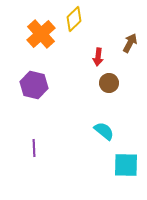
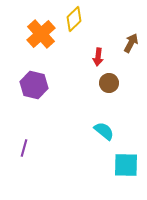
brown arrow: moved 1 px right
purple line: moved 10 px left; rotated 18 degrees clockwise
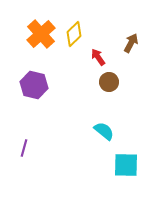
yellow diamond: moved 15 px down
red arrow: rotated 138 degrees clockwise
brown circle: moved 1 px up
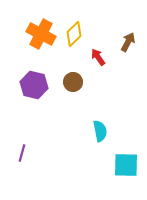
orange cross: rotated 20 degrees counterclockwise
brown arrow: moved 3 px left, 1 px up
brown circle: moved 36 px left
cyan semicircle: moved 4 px left; rotated 40 degrees clockwise
purple line: moved 2 px left, 5 px down
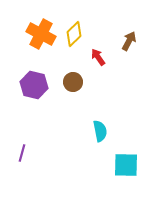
brown arrow: moved 1 px right, 1 px up
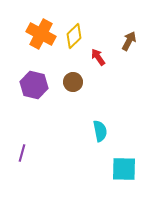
yellow diamond: moved 2 px down
cyan square: moved 2 px left, 4 px down
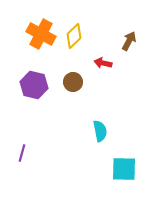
red arrow: moved 5 px right, 6 px down; rotated 42 degrees counterclockwise
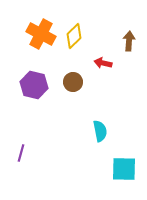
brown arrow: rotated 24 degrees counterclockwise
purple line: moved 1 px left
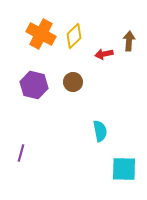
red arrow: moved 1 px right, 9 px up; rotated 24 degrees counterclockwise
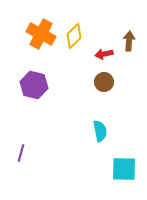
brown circle: moved 31 px right
